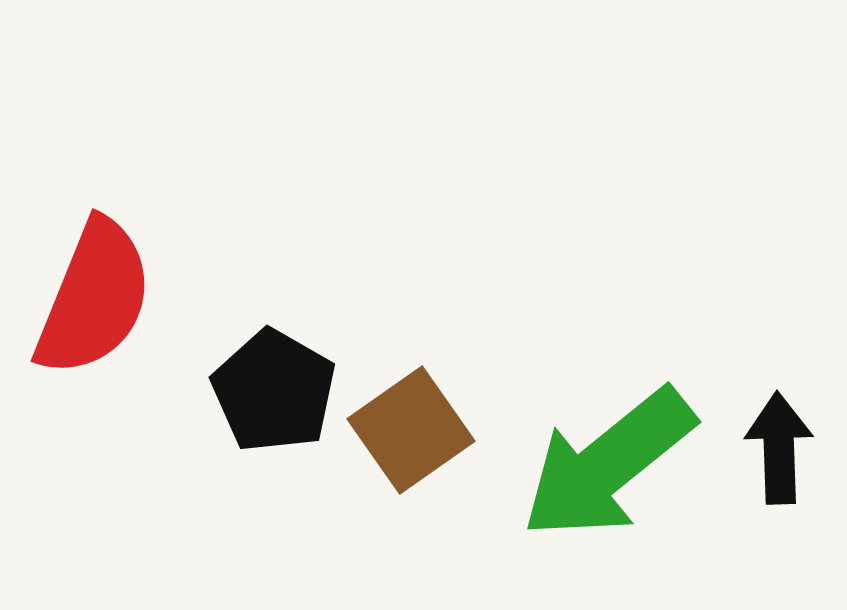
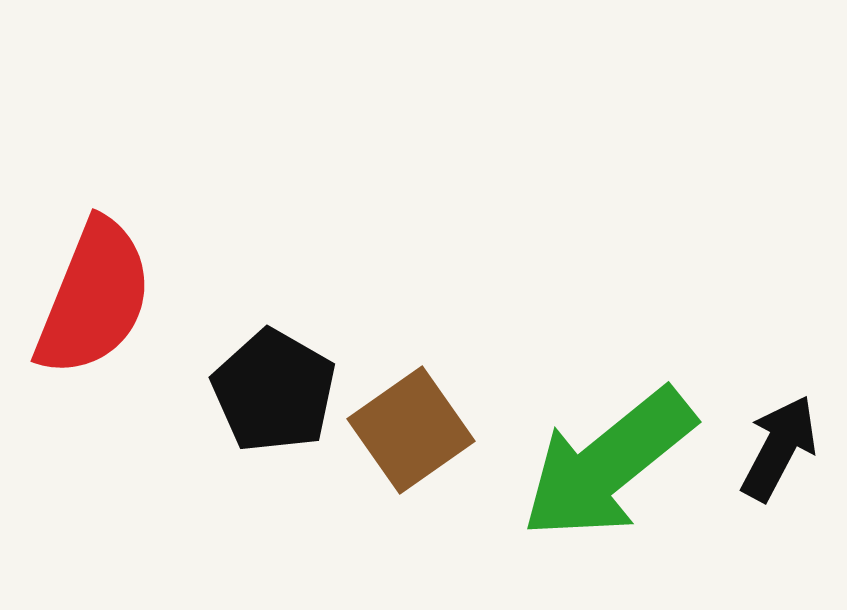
black arrow: rotated 30 degrees clockwise
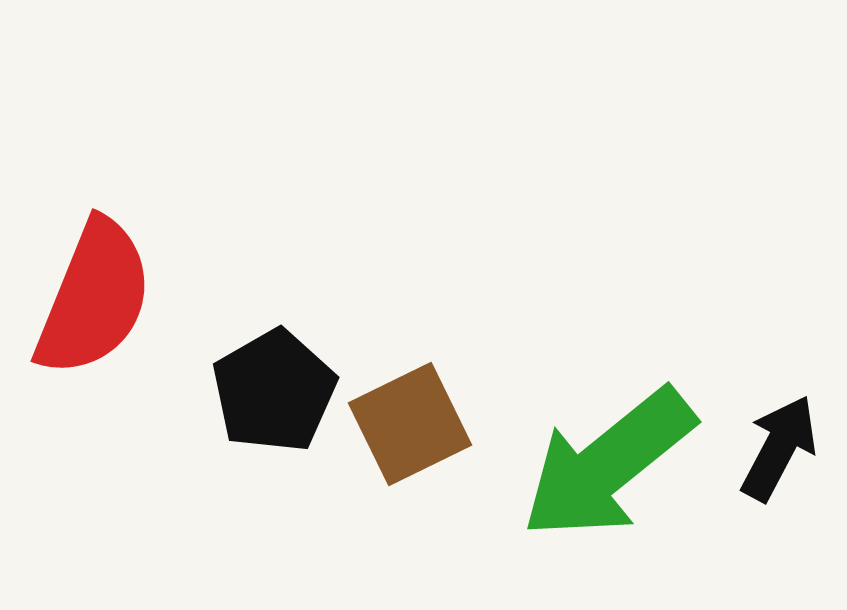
black pentagon: rotated 12 degrees clockwise
brown square: moved 1 px left, 6 px up; rotated 9 degrees clockwise
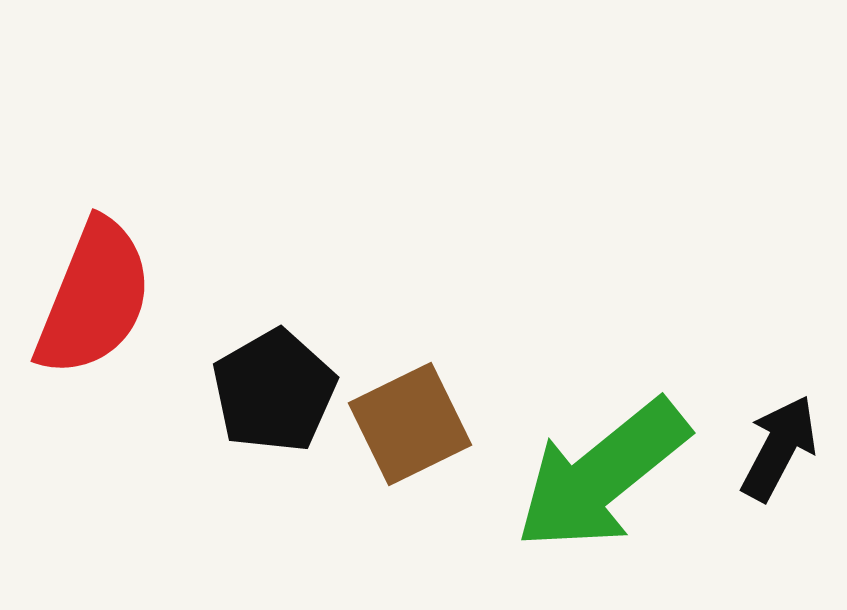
green arrow: moved 6 px left, 11 px down
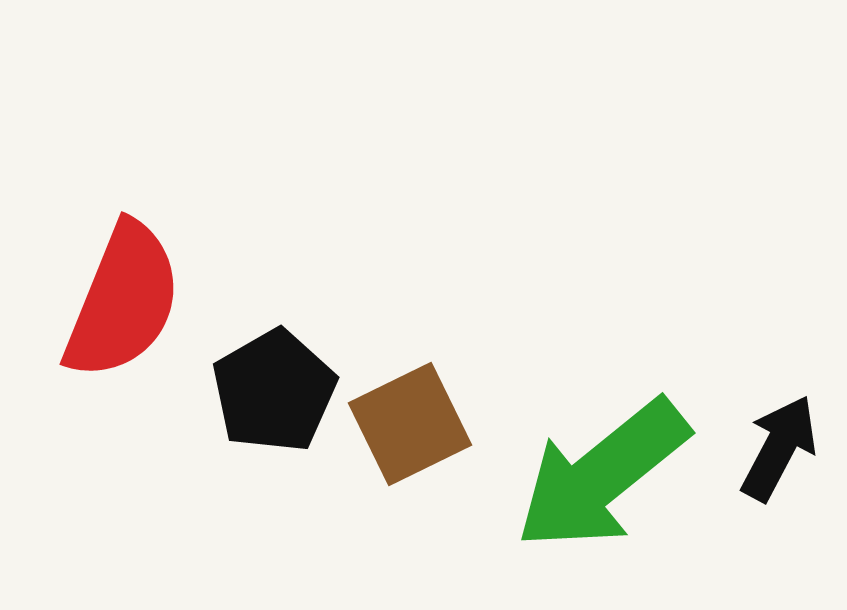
red semicircle: moved 29 px right, 3 px down
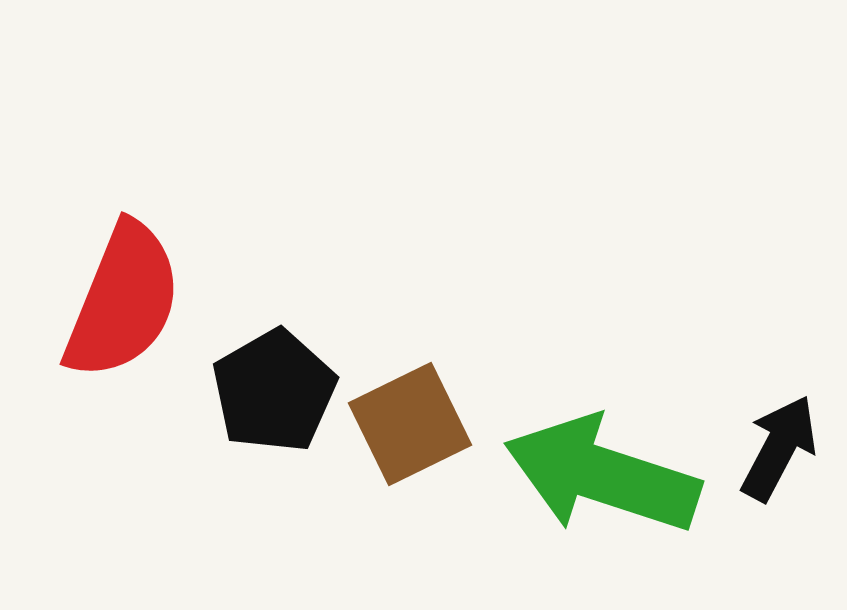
green arrow: rotated 57 degrees clockwise
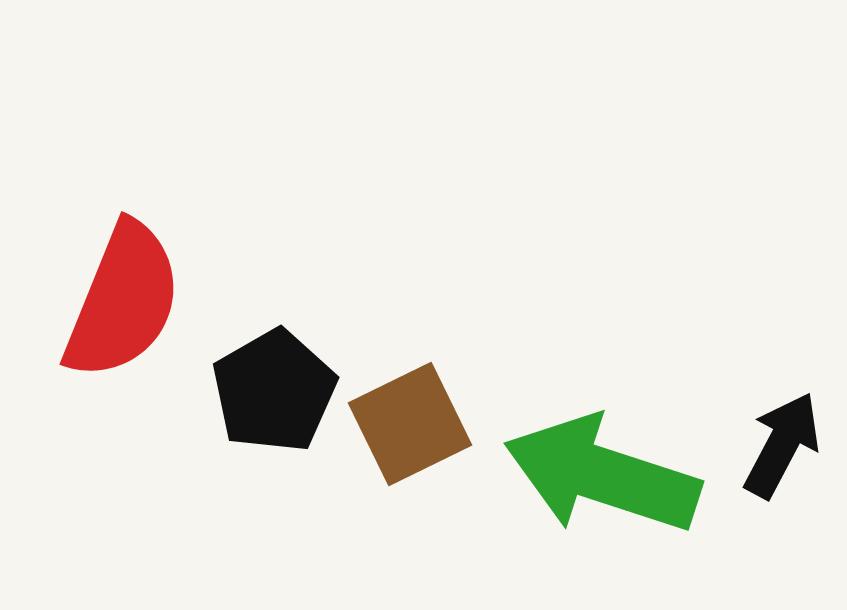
black arrow: moved 3 px right, 3 px up
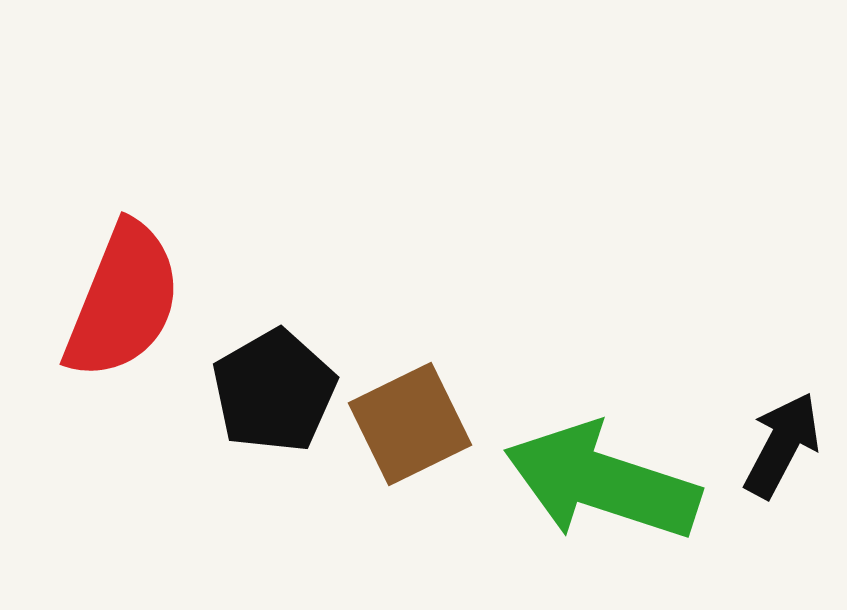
green arrow: moved 7 px down
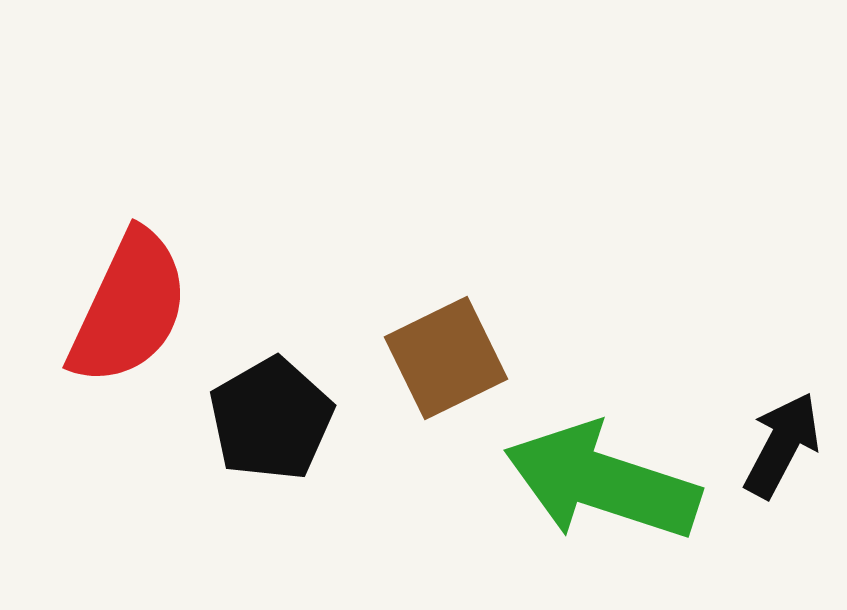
red semicircle: moved 6 px right, 7 px down; rotated 3 degrees clockwise
black pentagon: moved 3 px left, 28 px down
brown square: moved 36 px right, 66 px up
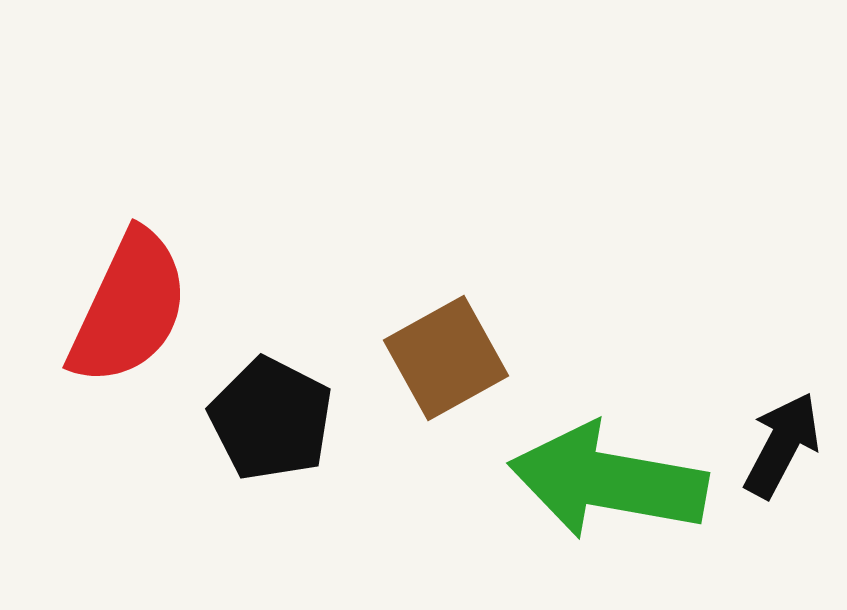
brown square: rotated 3 degrees counterclockwise
black pentagon: rotated 15 degrees counterclockwise
green arrow: moved 6 px right, 1 px up; rotated 8 degrees counterclockwise
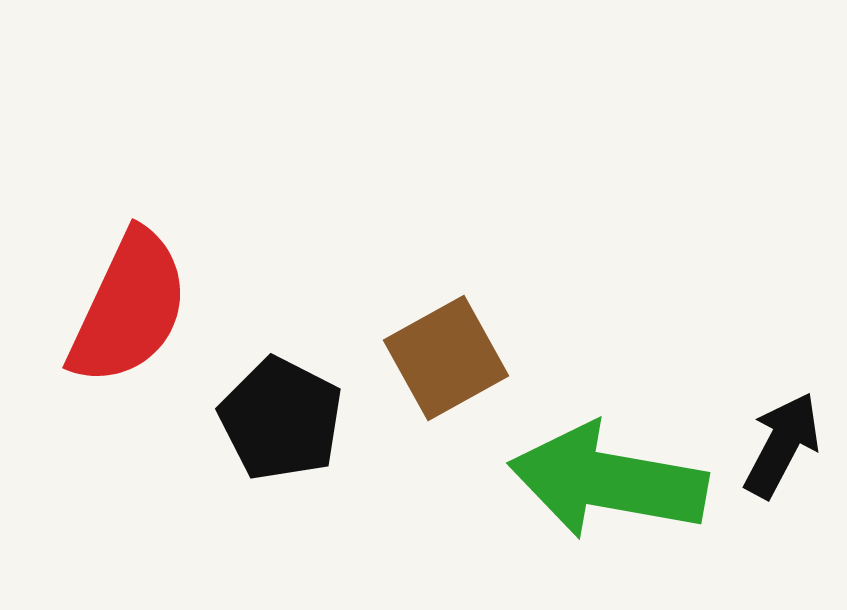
black pentagon: moved 10 px right
